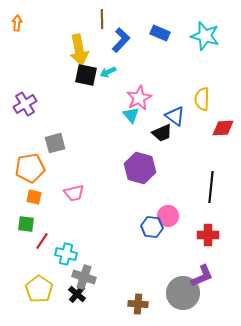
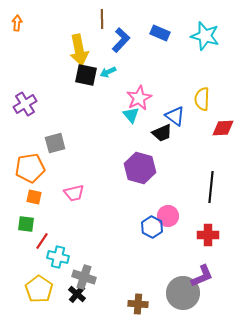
blue hexagon: rotated 20 degrees clockwise
cyan cross: moved 8 px left, 3 px down
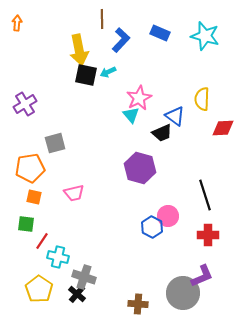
black line: moved 6 px left, 8 px down; rotated 24 degrees counterclockwise
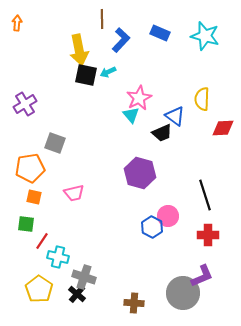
gray square: rotated 35 degrees clockwise
purple hexagon: moved 5 px down
brown cross: moved 4 px left, 1 px up
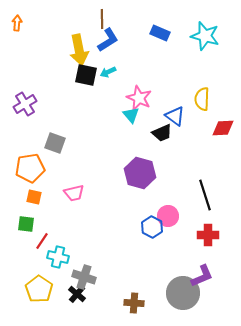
blue L-shape: moved 13 px left; rotated 15 degrees clockwise
pink star: rotated 20 degrees counterclockwise
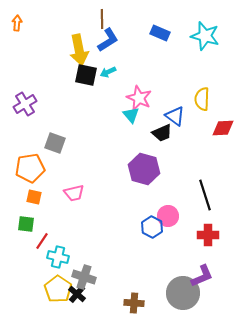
purple hexagon: moved 4 px right, 4 px up
yellow pentagon: moved 19 px right
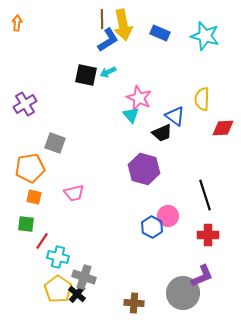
yellow arrow: moved 44 px right, 25 px up
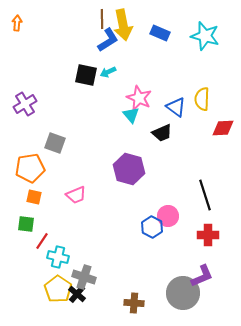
blue triangle: moved 1 px right, 9 px up
purple hexagon: moved 15 px left
pink trapezoid: moved 2 px right, 2 px down; rotated 10 degrees counterclockwise
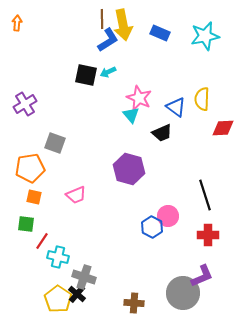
cyan star: rotated 28 degrees counterclockwise
yellow pentagon: moved 10 px down
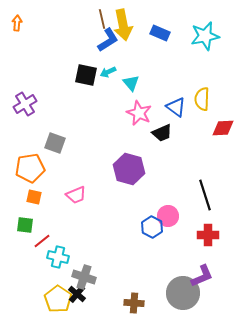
brown line: rotated 12 degrees counterclockwise
pink star: moved 15 px down
cyan triangle: moved 32 px up
green square: moved 1 px left, 1 px down
red line: rotated 18 degrees clockwise
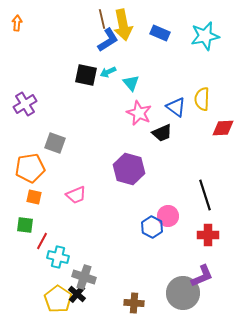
red line: rotated 24 degrees counterclockwise
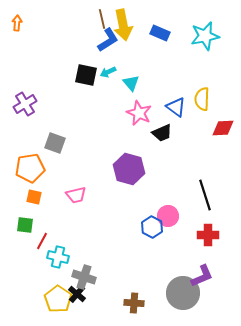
pink trapezoid: rotated 10 degrees clockwise
